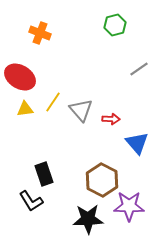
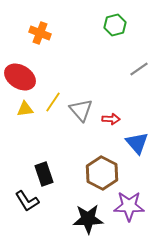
brown hexagon: moved 7 px up
black L-shape: moved 4 px left
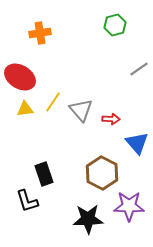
orange cross: rotated 30 degrees counterclockwise
black L-shape: rotated 15 degrees clockwise
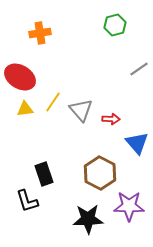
brown hexagon: moved 2 px left
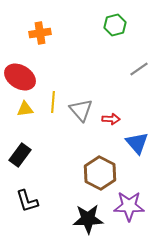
yellow line: rotated 30 degrees counterclockwise
black rectangle: moved 24 px left, 19 px up; rotated 55 degrees clockwise
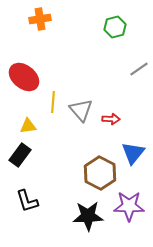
green hexagon: moved 2 px down
orange cross: moved 14 px up
red ellipse: moved 4 px right; rotated 8 degrees clockwise
yellow triangle: moved 3 px right, 17 px down
blue triangle: moved 4 px left, 10 px down; rotated 20 degrees clockwise
black star: moved 3 px up
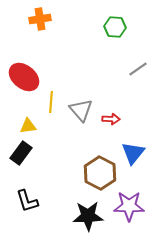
green hexagon: rotated 20 degrees clockwise
gray line: moved 1 px left
yellow line: moved 2 px left
black rectangle: moved 1 px right, 2 px up
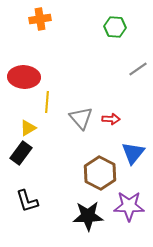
red ellipse: rotated 36 degrees counterclockwise
yellow line: moved 4 px left
gray triangle: moved 8 px down
yellow triangle: moved 2 px down; rotated 24 degrees counterclockwise
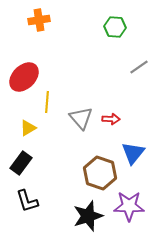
orange cross: moved 1 px left, 1 px down
gray line: moved 1 px right, 2 px up
red ellipse: rotated 48 degrees counterclockwise
black rectangle: moved 10 px down
brown hexagon: rotated 8 degrees counterclockwise
black star: rotated 16 degrees counterclockwise
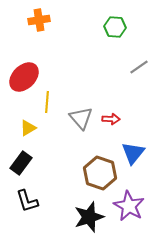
purple star: rotated 28 degrees clockwise
black star: moved 1 px right, 1 px down
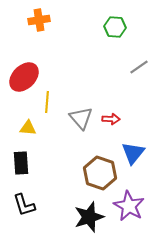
yellow triangle: rotated 36 degrees clockwise
black rectangle: rotated 40 degrees counterclockwise
black L-shape: moved 3 px left, 4 px down
